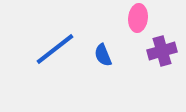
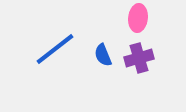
purple cross: moved 23 px left, 7 px down
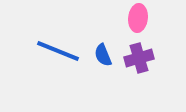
blue line: moved 3 px right, 2 px down; rotated 60 degrees clockwise
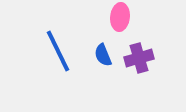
pink ellipse: moved 18 px left, 1 px up
blue line: rotated 42 degrees clockwise
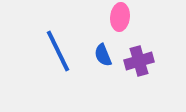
purple cross: moved 3 px down
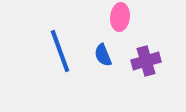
blue line: moved 2 px right; rotated 6 degrees clockwise
purple cross: moved 7 px right
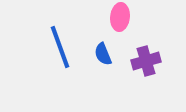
blue line: moved 4 px up
blue semicircle: moved 1 px up
